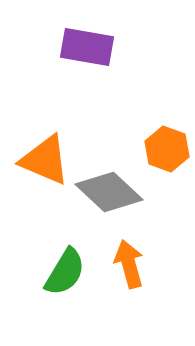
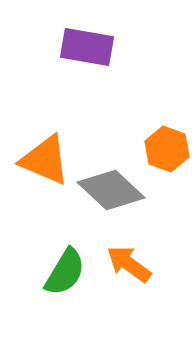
gray diamond: moved 2 px right, 2 px up
orange arrow: rotated 39 degrees counterclockwise
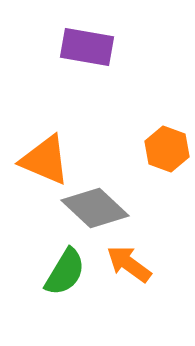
gray diamond: moved 16 px left, 18 px down
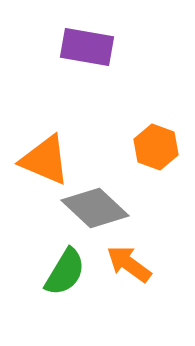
orange hexagon: moved 11 px left, 2 px up
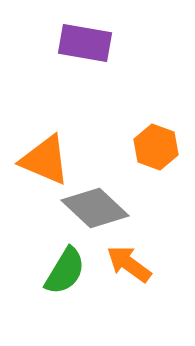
purple rectangle: moved 2 px left, 4 px up
green semicircle: moved 1 px up
